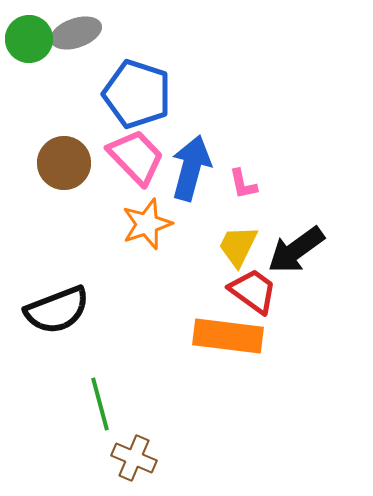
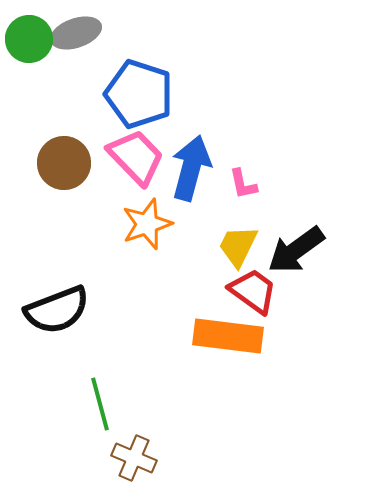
blue pentagon: moved 2 px right
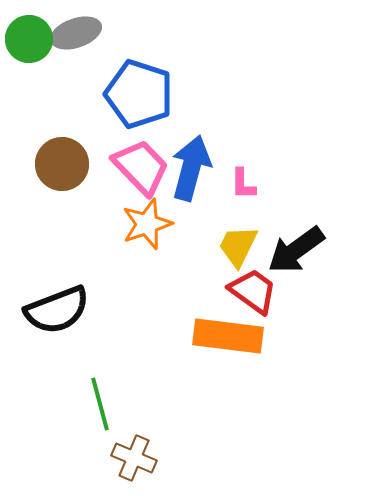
pink trapezoid: moved 5 px right, 10 px down
brown circle: moved 2 px left, 1 px down
pink L-shape: rotated 12 degrees clockwise
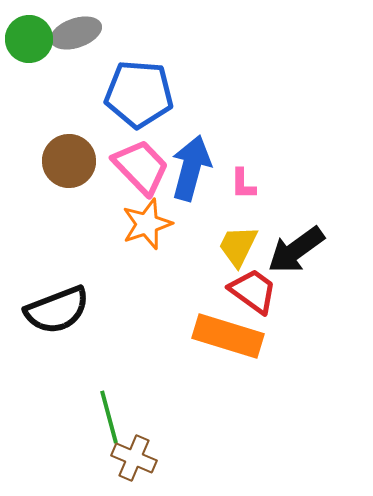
blue pentagon: rotated 14 degrees counterclockwise
brown circle: moved 7 px right, 3 px up
orange rectangle: rotated 10 degrees clockwise
green line: moved 9 px right, 13 px down
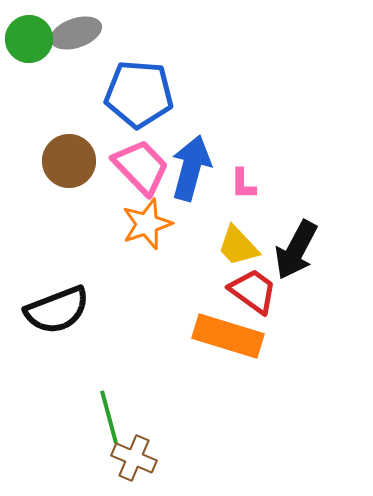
yellow trapezoid: rotated 69 degrees counterclockwise
black arrow: rotated 26 degrees counterclockwise
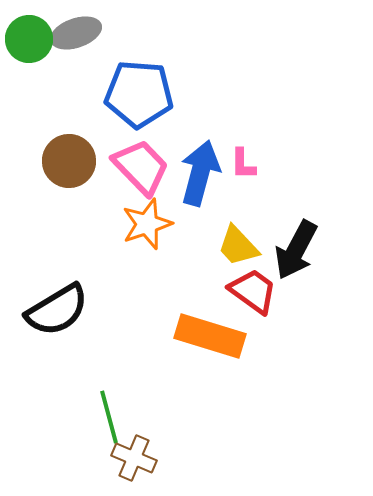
blue arrow: moved 9 px right, 5 px down
pink L-shape: moved 20 px up
black semicircle: rotated 10 degrees counterclockwise
orange rectangle: moved 18 px left
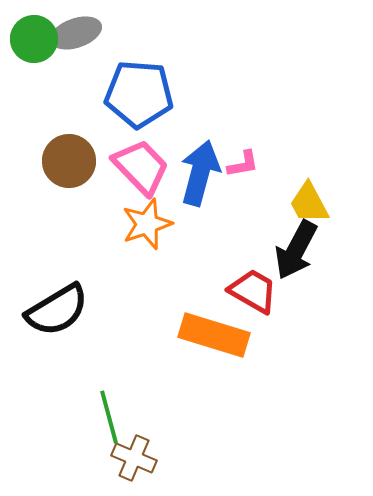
green circle: moved 5 px right
pink L-shape: rotated 100 degrees counterclockwise
yellow trapezoid: moved 71 px right, 43 px up; rotated 15 degrees clockwise
red trapezoid: rotated 6 degrees counterclockwise
orange rectangle: moved 4 px right, 1 px up
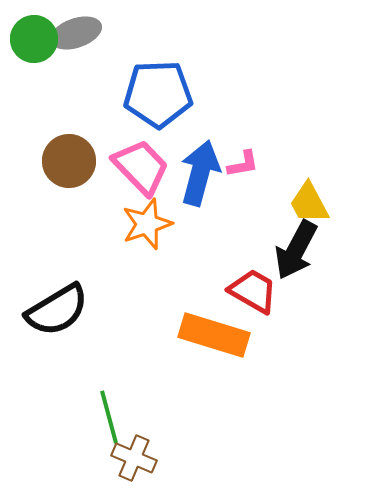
blue pentagon: moved 19 px right; rotated 6 degrees counterclockwise
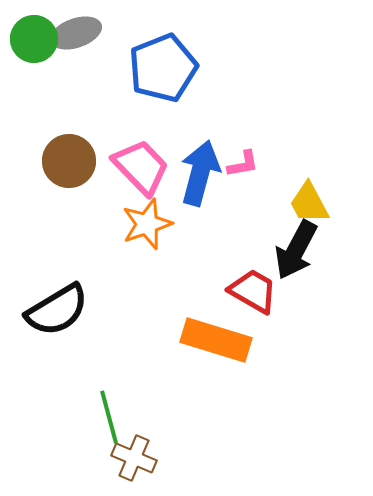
blue pentagon: moved 5 px right, 26 px up; rotated 20 degrees counterclockwise
orange rectangle: moved 2 px right, 5 px down
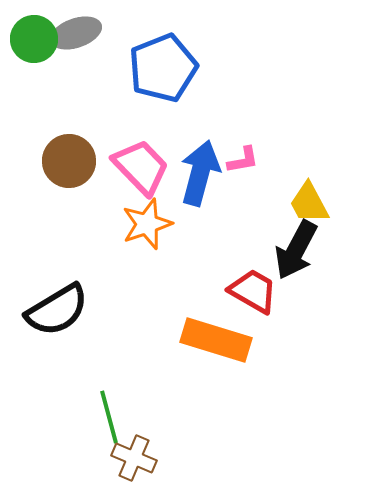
pink L-shape: moved 4 px up
